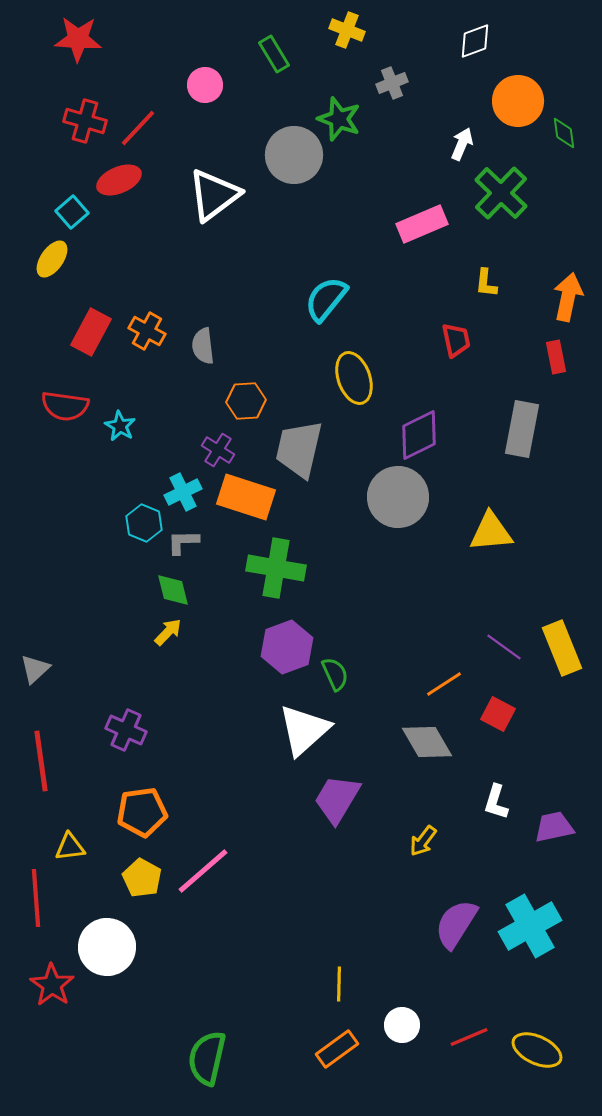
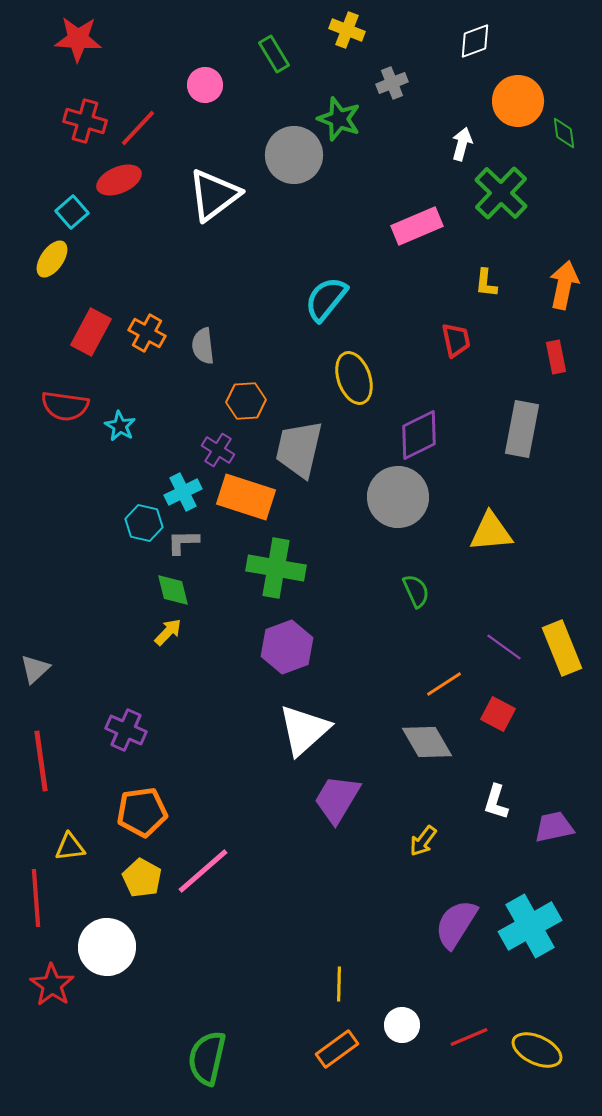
white arrow at (462, 144): rotated 8 degrees counterclockwise
pink rectangle at (422, 224): moved 5 px left, 2 px down
orange arrow at (568, 297): moved 4 px left, 12 px up
orange cross at (147, 331): moved 2 px down
cyan hexagon at (144, 523): rotated 9 degrees counterclockwise
green semicircle at (335, 674): moved 81 px right, 83 px up
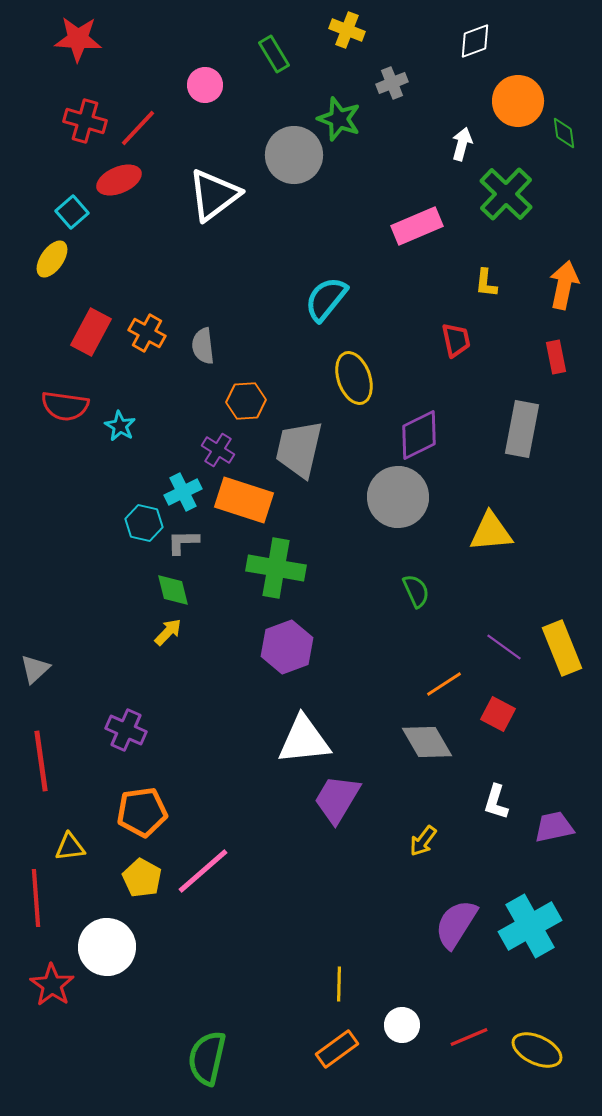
green cross at (501, 193): moved 5 px right, 1 px down
orange rectangle at (246, 497): moved 2 px left, 3 px down
white triangle at (304, 730): moved 10 px down; rotated 36 degrees clockwise
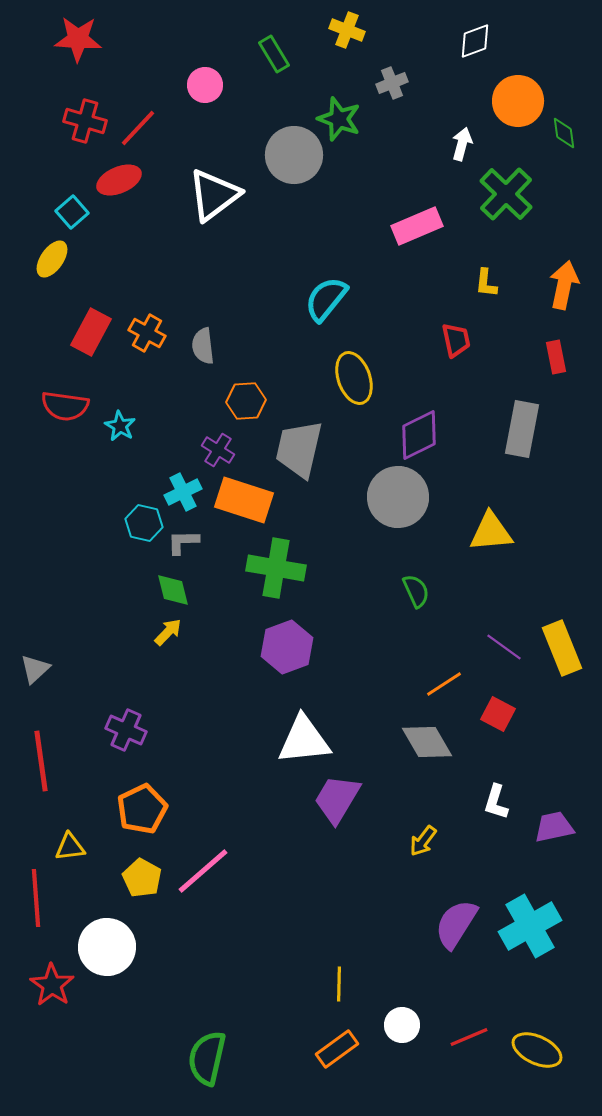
orange pentagon at (142, 812): moved 3 px up; rotated 18 degrees counterclockwise
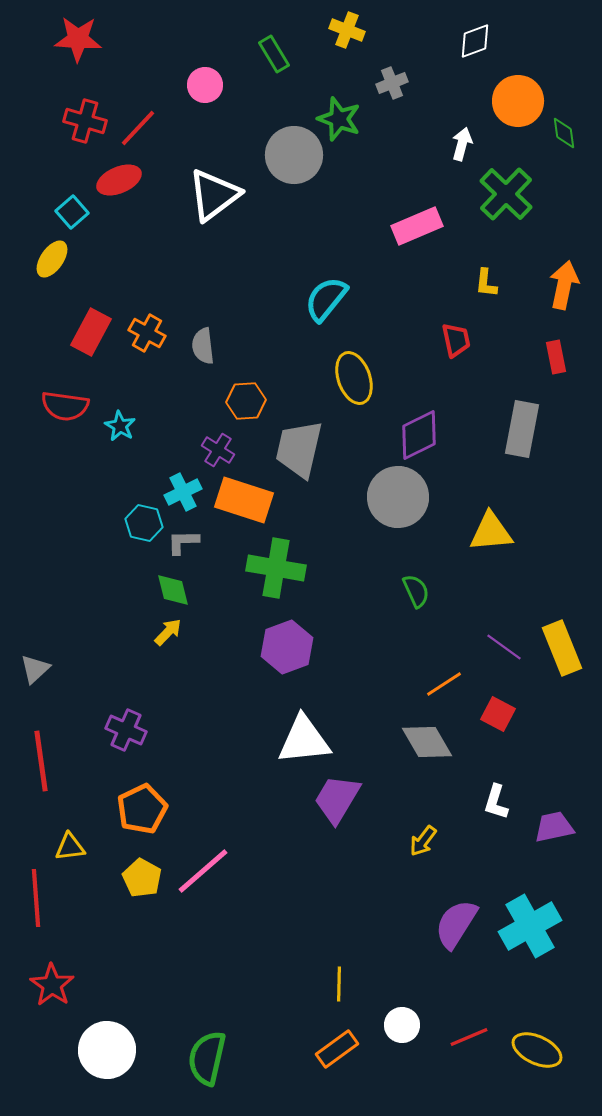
white circle at (107, 947): moved 103 px down
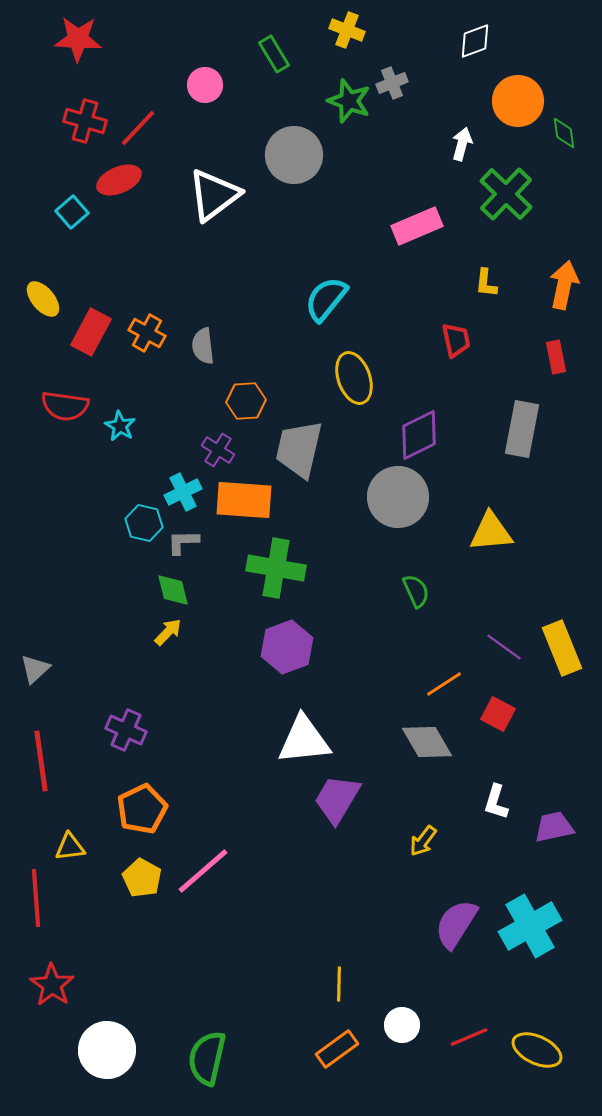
green star at (339, 119): moved 10 px right, 18 px up
yellow ellipse at (52, 259): moved 9 px left, 40 px down; rotated 75 degrees counterclockwise
orange rectangle at (244, 500): rotated 14 degrees counterclockwise
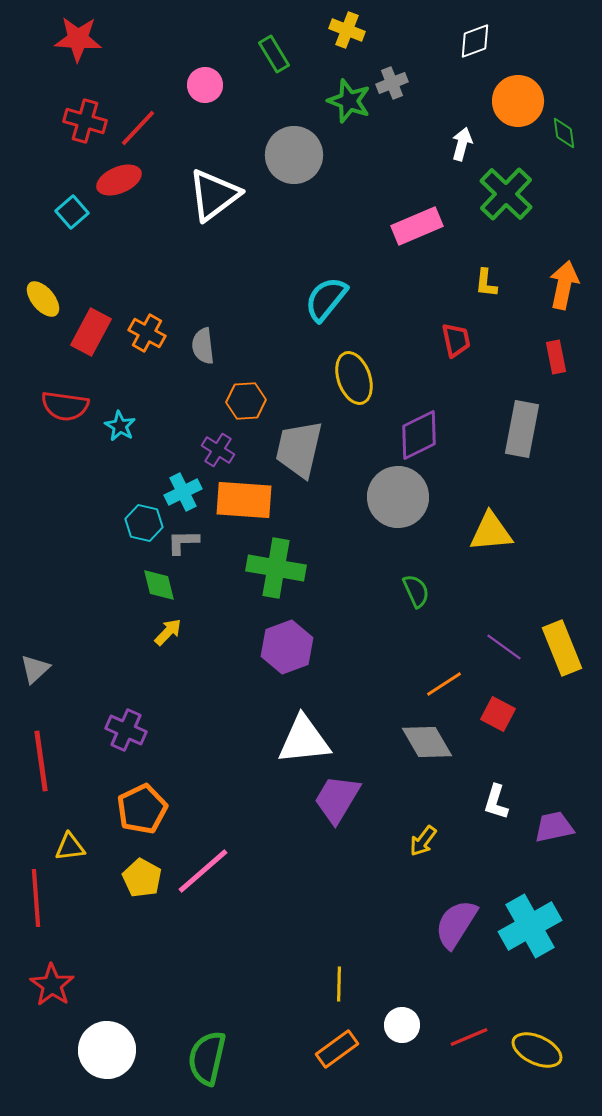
green diamond at (173, 590): moved 14 px left, 5 px up
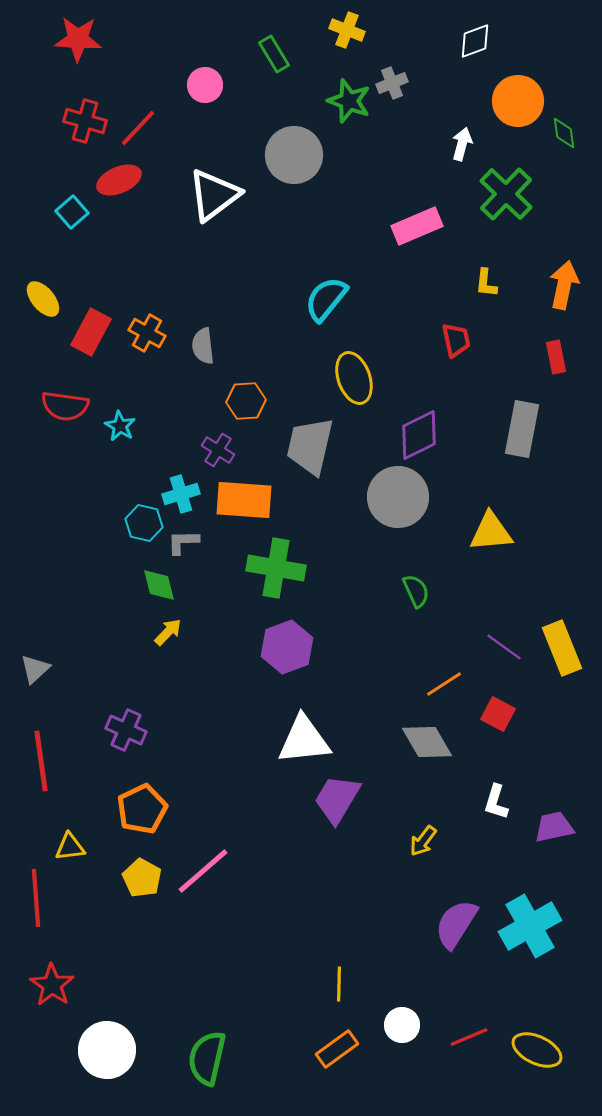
gray trapezoid at (299, 449): moved 11 px right, 3 px up
cyan cross at (183, 492): moved 2 px left, 2 px down; rotated 9 degrees clockwise
